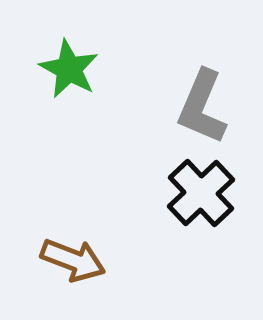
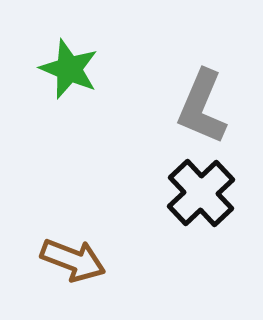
green star: rotated 6 degrees counterclockwise
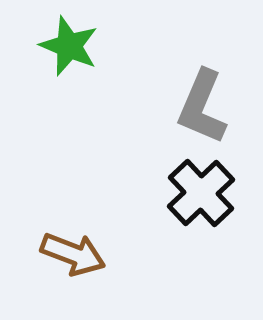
green star: moved 23 px up
brown arrow: moved 6 px up
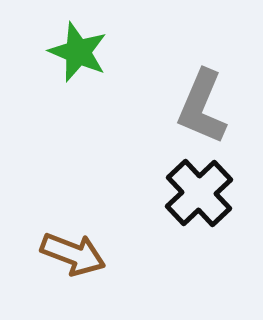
green star: moved 9 px right, 6 px down
black cross: moved 2 px left
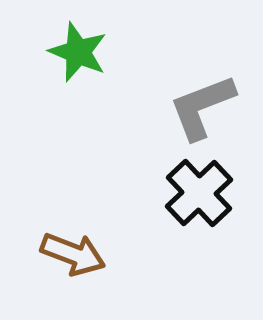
gray L-shape: rotated 46 degrees clockwise
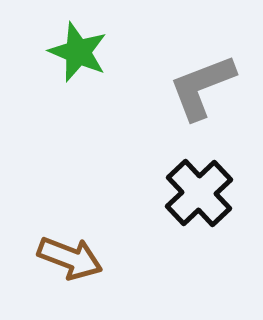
gray L-shape: moved 20 px up
brown arrow: moved 3 px left, 4 px down
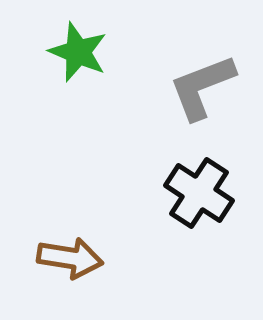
black cross: rotated 14 degrees counterclockwise
brown arrow: rotated 12 degrees counterclockwise
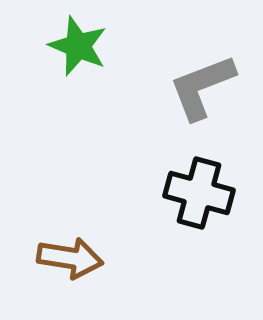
green star: moved 6 px up
black cross: rotated 18 degrees counterclockwise
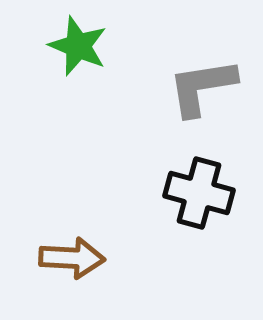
gray L-shape: rotated 12 degrees clockwise
brown arrow: moved 2 px right; rotated 6 degrees counterclockwise
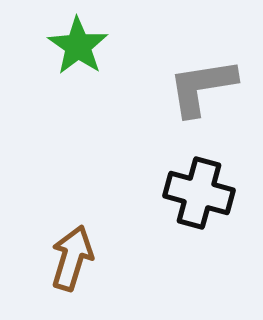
green star: rotated 12 degrees clockwise
brown arrow: rotated 76 degrees counterclockwise
